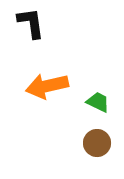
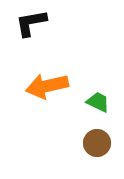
black L-shape: rotated 92 degrees counterclockwise
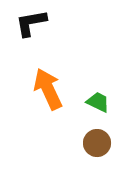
orange arrow: moved 1 px right, 3 px down; rotated 78 degrees clockwise
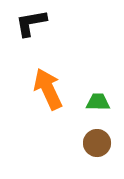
green trapezoid: rotated 25 degrees counterclockwise
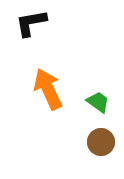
green trapezoid: rotated 35 degrees clockwise
brown circle: moved 4 px right, 1 px up
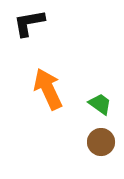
black L-shape: moved 2 px left
green trapezoid: moved 2 px right, 2 px down
